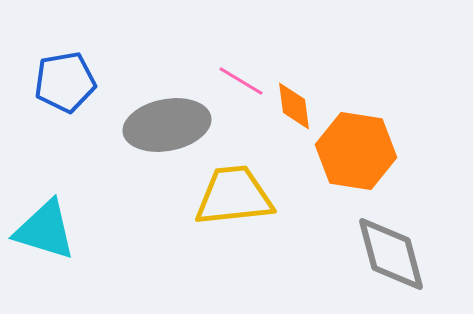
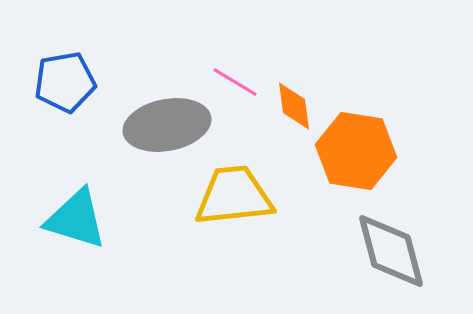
pink line: moved 6 px left, 1 px down
cyan triangle: moved 31 px right, 11 px up
gray diamond: moved 3 px up
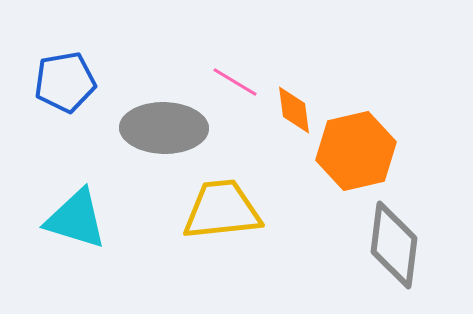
orange diamond: moved 4 px down
gray ellipse: moved 3 px left, 3 px down; rotated 12 degrees clockwise
orange hexagon: rotated 22 degrees counterclockwise
yellow trapezoid: moved 12 px left, 14 px down
gray diamond: moved 3 px right, 6 px up; rotated 22 degrees clockwise
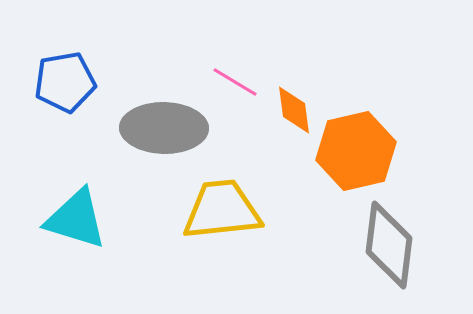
gray diamond: moved 5 px left
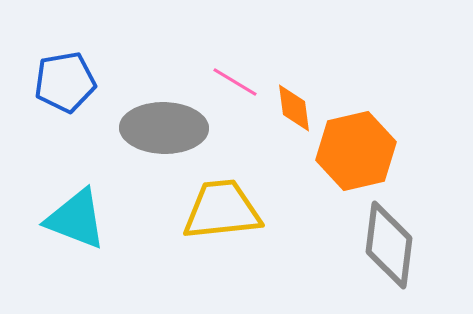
orange diamond: moved 2 px up
cyan triangle: rotated 4 degrees clockwise
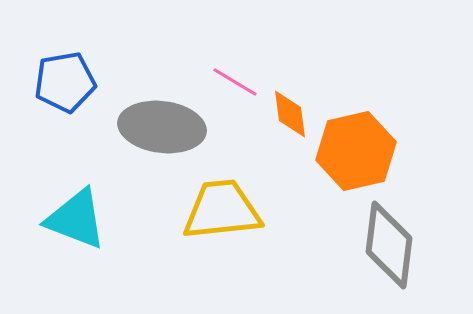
orange diamond: moved 4 px left, 6 px down
gray ellipse: moved 2 px left, 1 px up; rotated 6 degrees clockwise
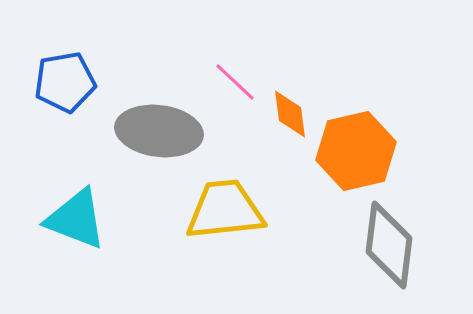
pink line: rotated 12 degrees clockwise
gray ellipse: moved 3 px left, 4 px down
yellow trapezoid: moved 3 px right
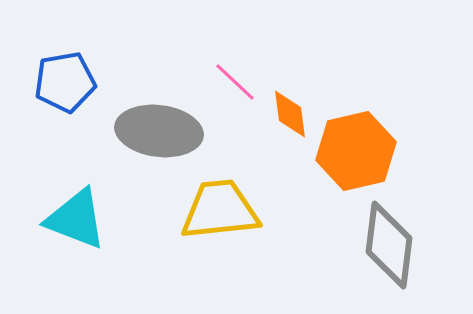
yellow trapezoid: moved 5 px left
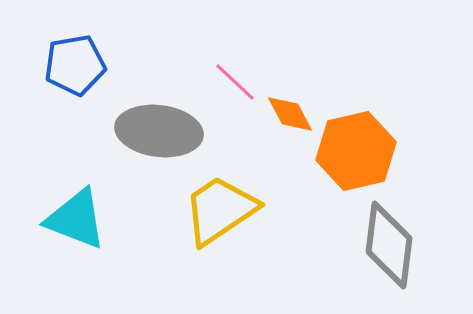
blue pentagon: moved 10 px right, 17 px up
orange diamond: rotated 21 degrees counterclockwise
yellow trapezoid: rotated 28 degrees counterclockwise
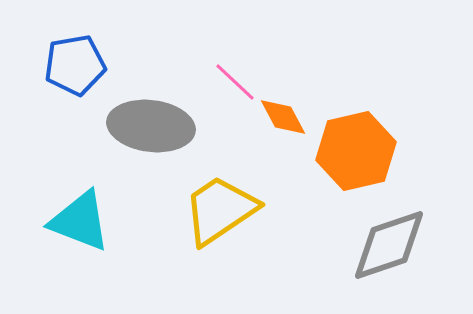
orange diamond: moved 7 px left, 3 px down
gray ellipse: moved 8 px left, 5 px up
cyan triangle: moved 4 px right, 2 px down
gray diamond: rotated 64 degrees clockwise
